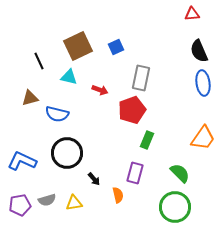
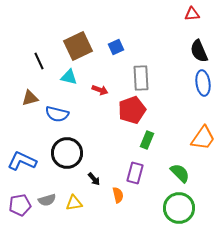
gray rectangle: rotated 15 degrees counterclockwise
green circle: moved 4 px right, 1 px down
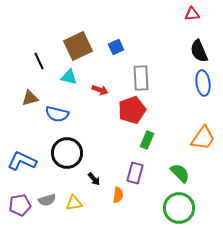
orange semicircle: rotated 21 degrees clockwise
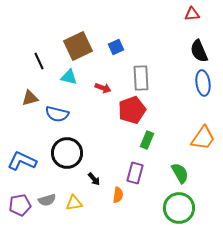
red arrow: moved 3 px right, 2 px up
green semicircle: rotated 15 degrees clockwise
